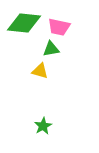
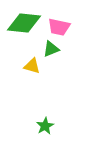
green triangle: rotated 12 degrees counterclockwise
yellow triangle: moved 8 px left, 5 px up
green star: moved 2 px right
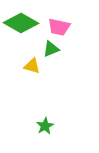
green diamond: moved 3 px left; rotated 24 degrees clockwise
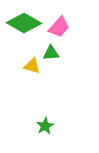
green diamond: moved 3 px right
pink trapezoid: rotated 60 degrees counterclockwise
green triangle: moved 4 px down; rotated 18 degrees clockwise
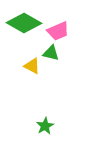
pink trapezoid: moved 1 px left, 4 px down; rotated 25 degrees clockwise
green triangle: rotated 18 degrees clockwise
yellow triangle: rotated 12 degrees clockwise
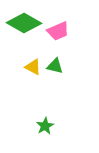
green triangle: moved 4 px right, 13 px down
yellow triangle: moved 1 px right, 1 px down
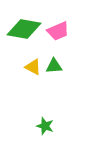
green diamond: moved 6 px down; rotated 20 degrees counterclockwise
green triangle: moved 1 px left; rotated 18 degrees counterclockwise
green star: rotated 24 degrees counterclockwise
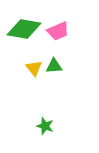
yellow triangle: moved 1 px right, 1 px down; rotated 24 degrees clockwise
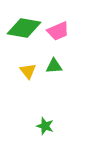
green diamond: moved 1 px up
yellow triangle: moved 6 px left, 3 px down
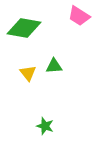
pink trapezoid: moved 21 px right, 15 px up; rotated 55 degrees clockwise
yellow triangle: moved 2 px down
